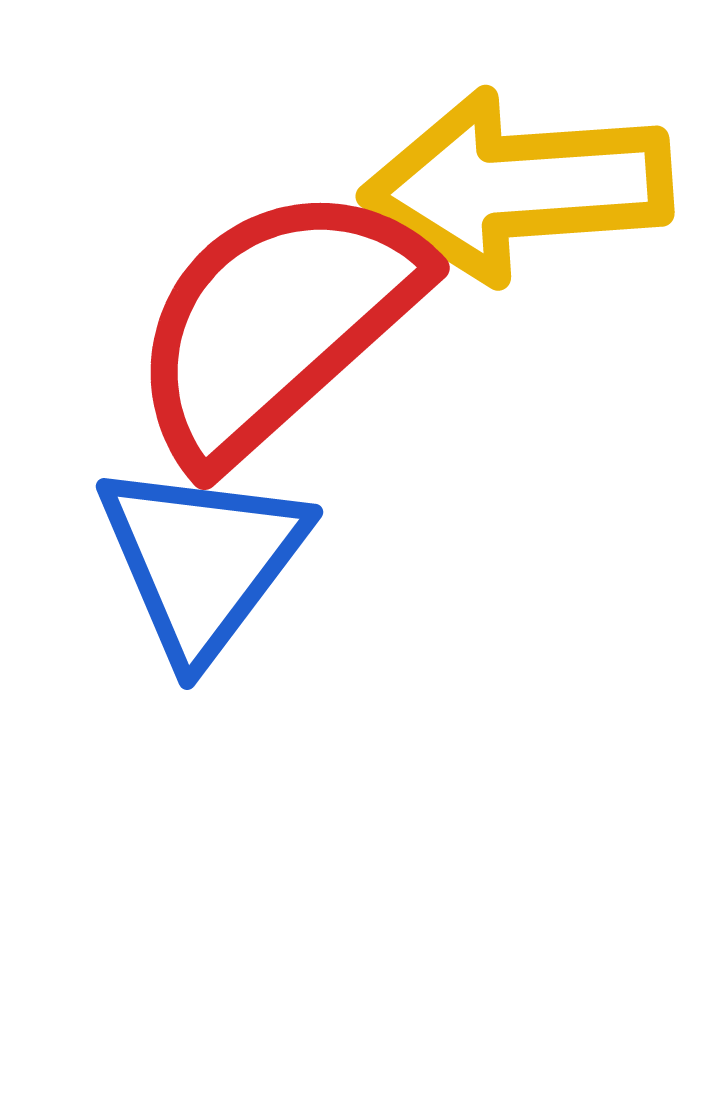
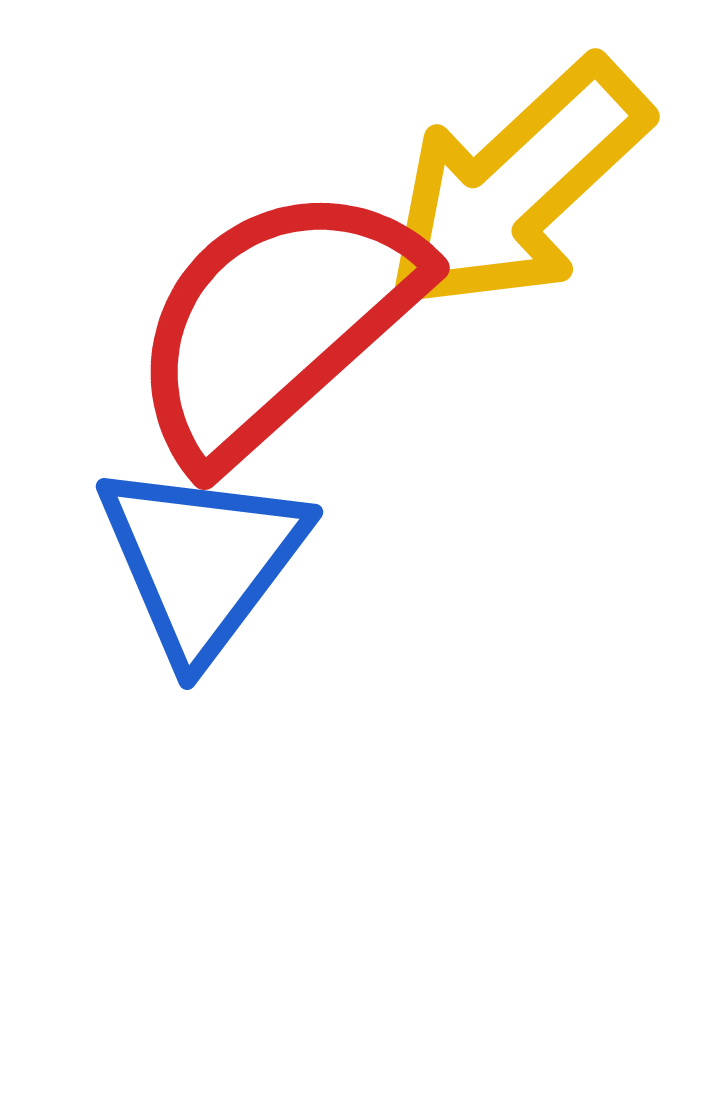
yellow arrow: rotated 39 degrees counterclockwise
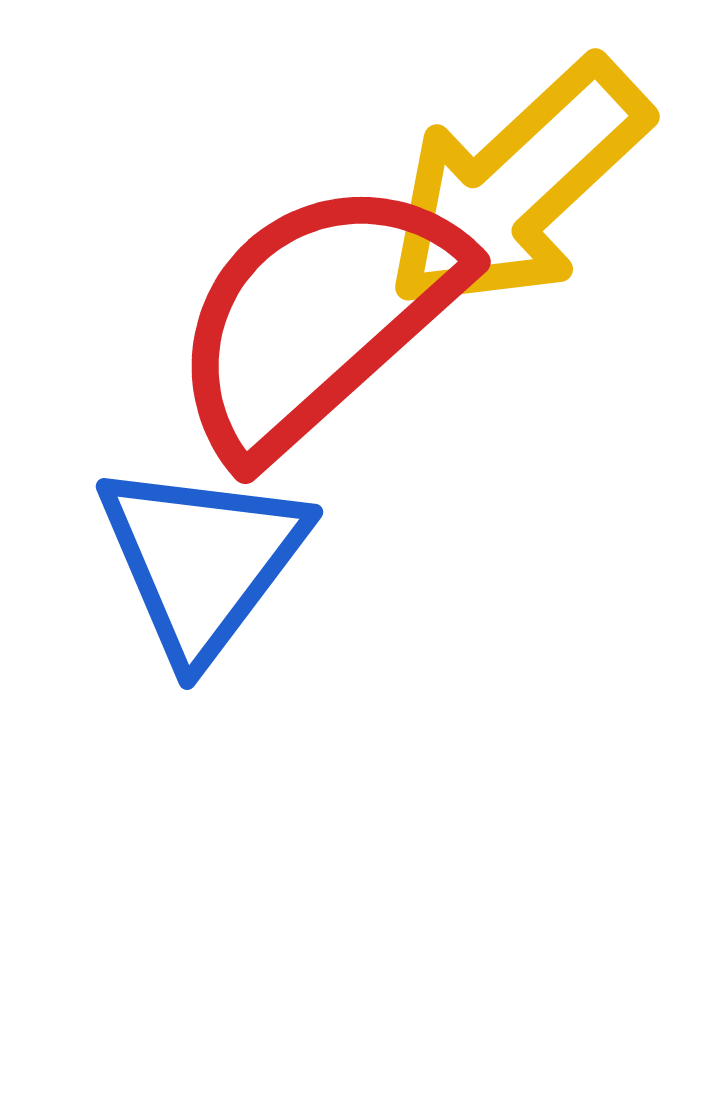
red semicircle: moved 41 px right, 6 px up
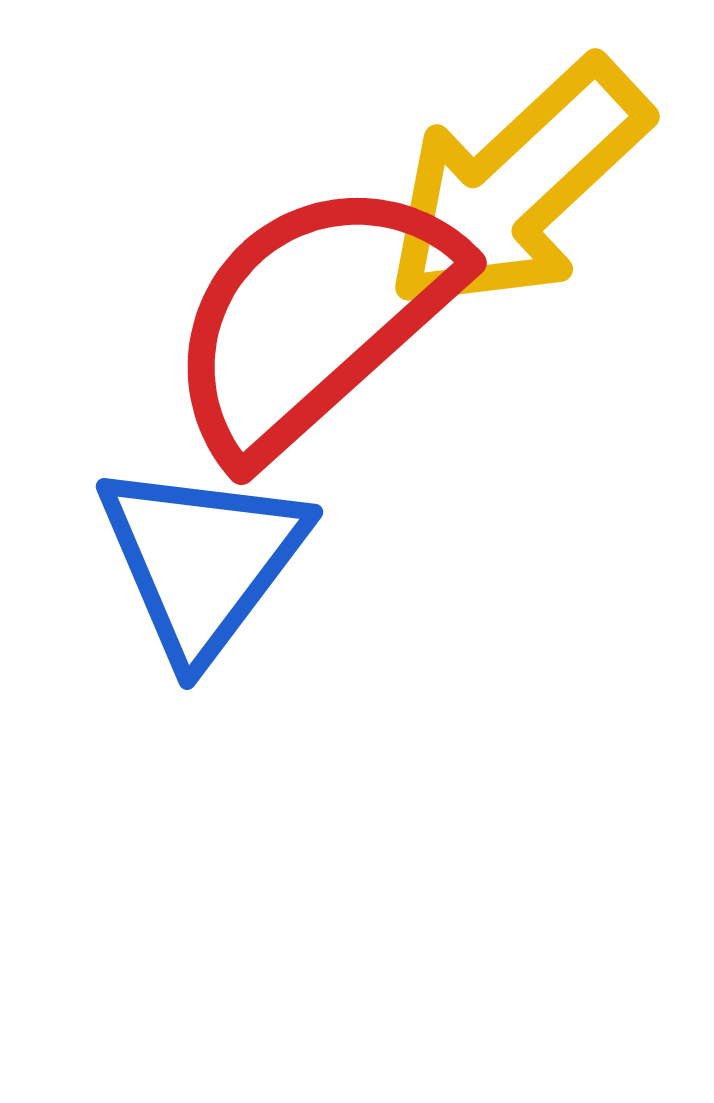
red semicircle: moved 4 px left, 1 px down
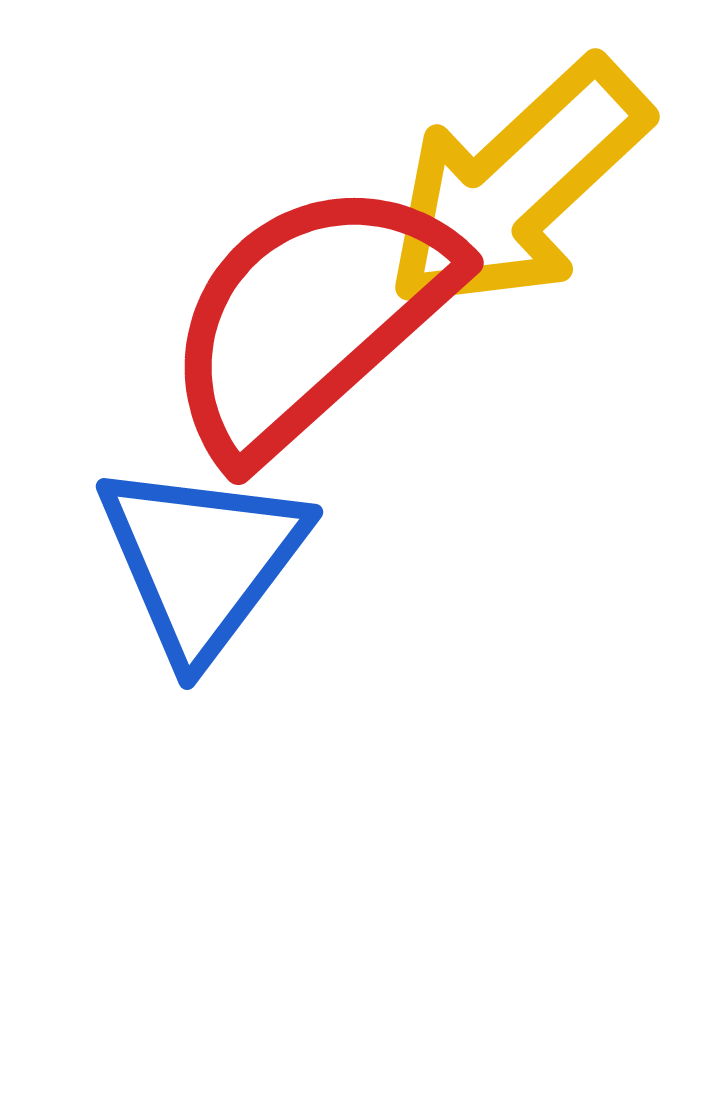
red semicircle: moved 3 px left
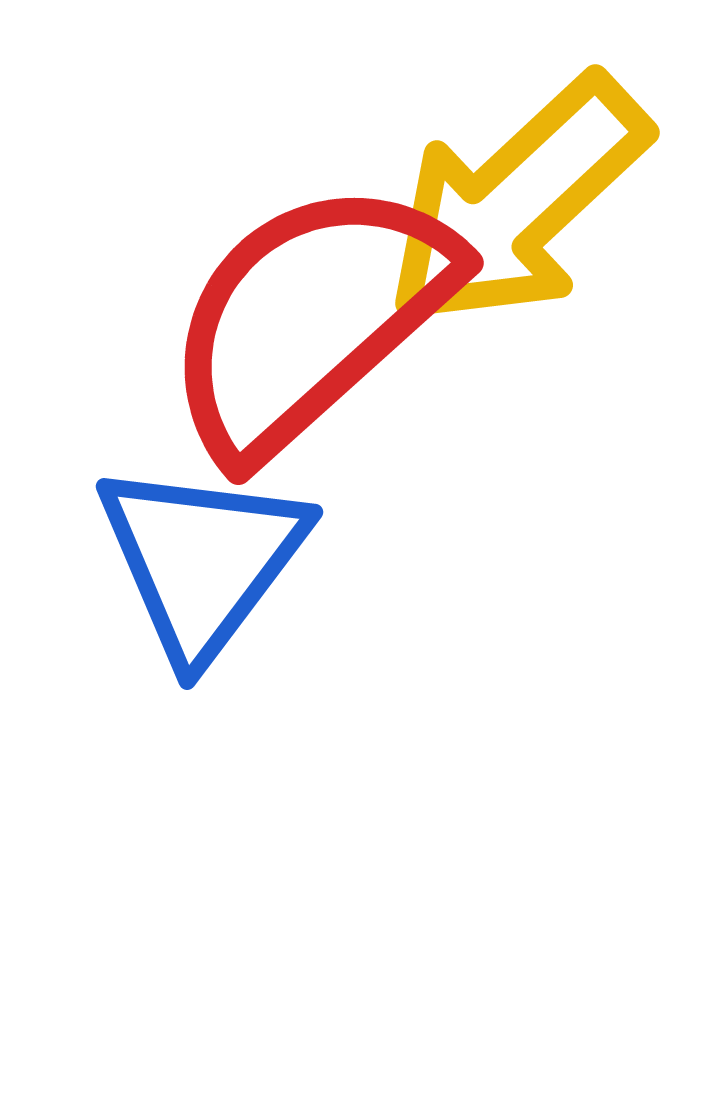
yellow arrow: moved 16 px down
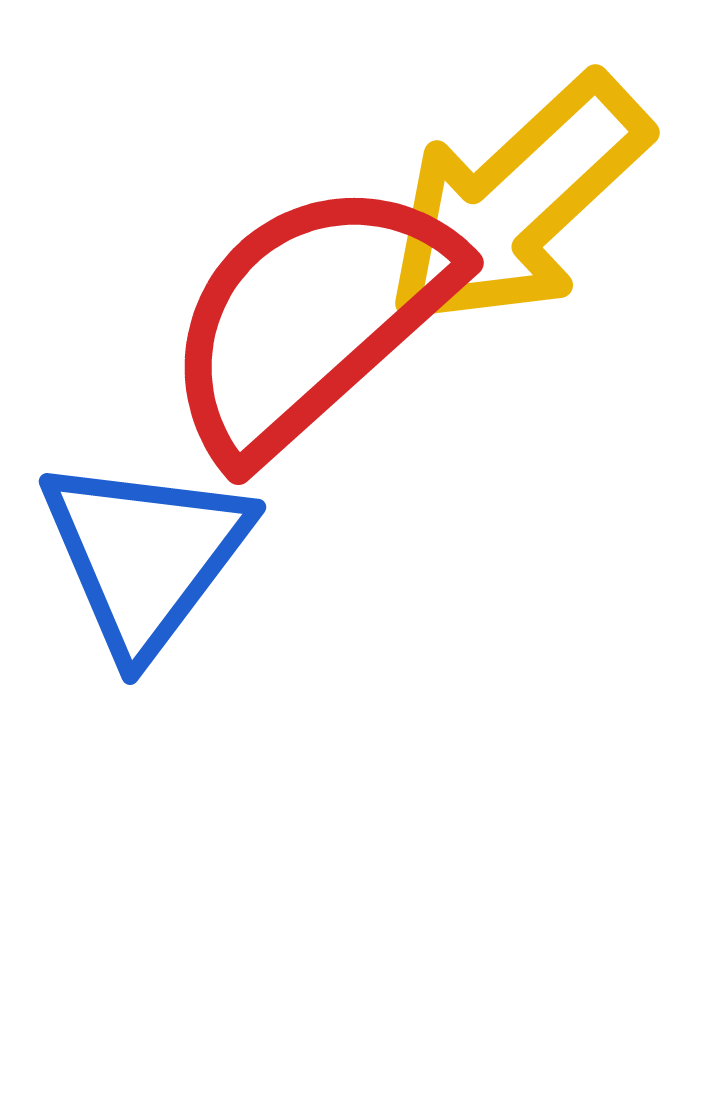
blue triangle: moved 57 px left, 5 px up
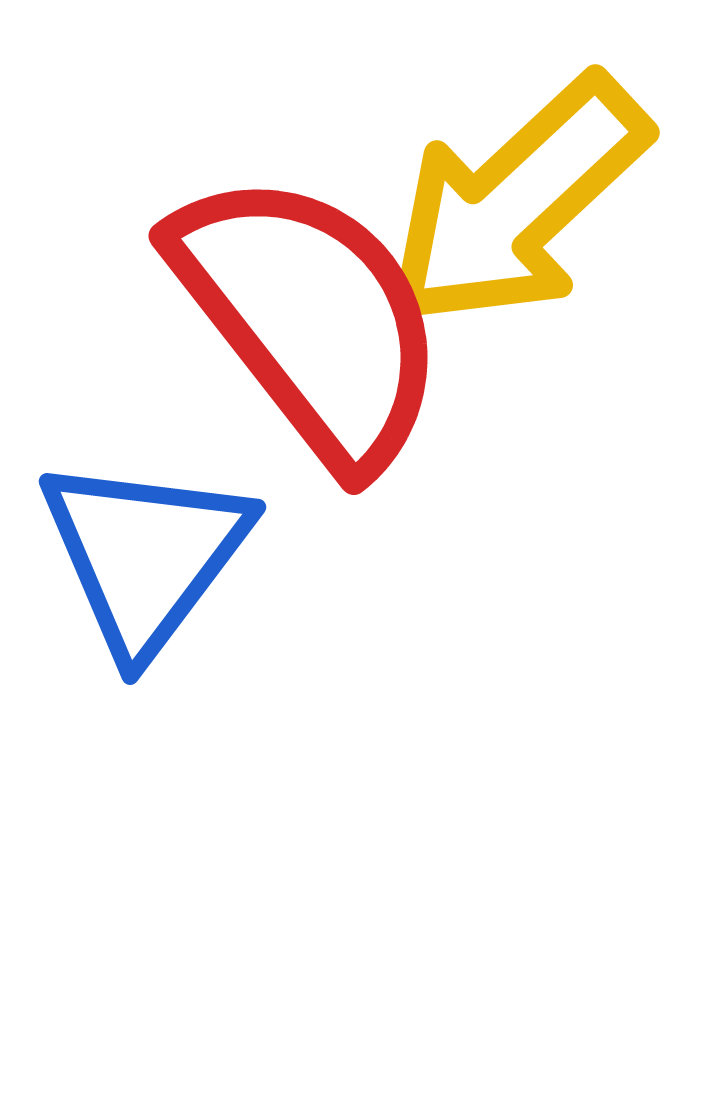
red semicircle: rotated 94 degrees clockwise
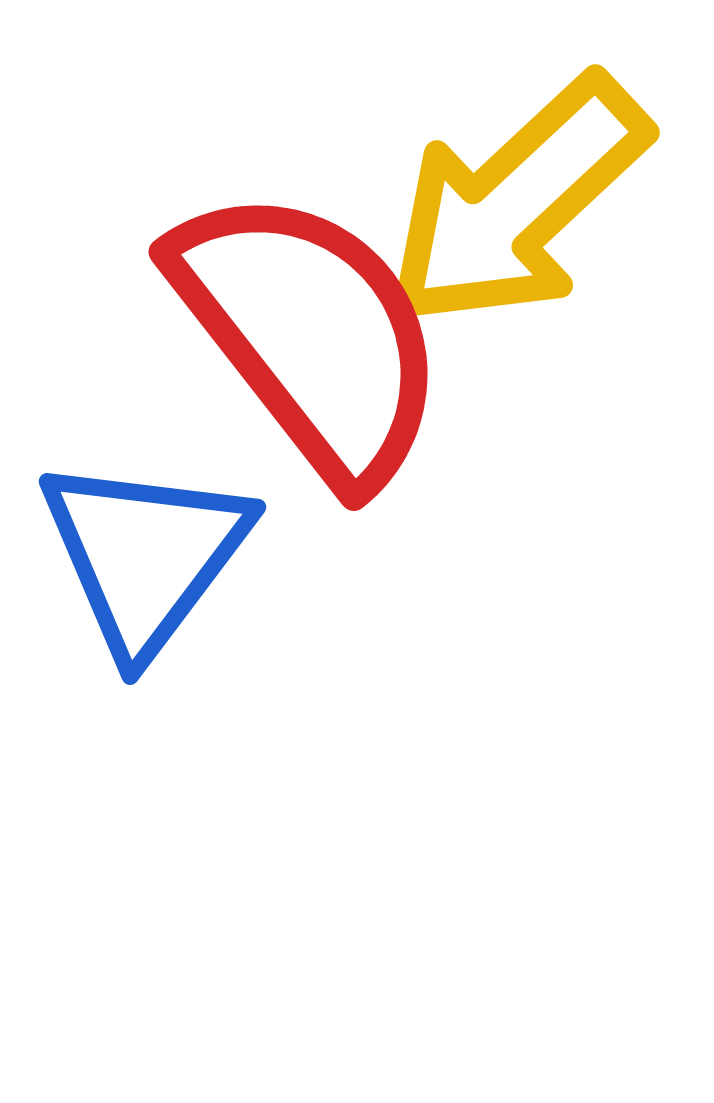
red semicircle: moved 16 px down
